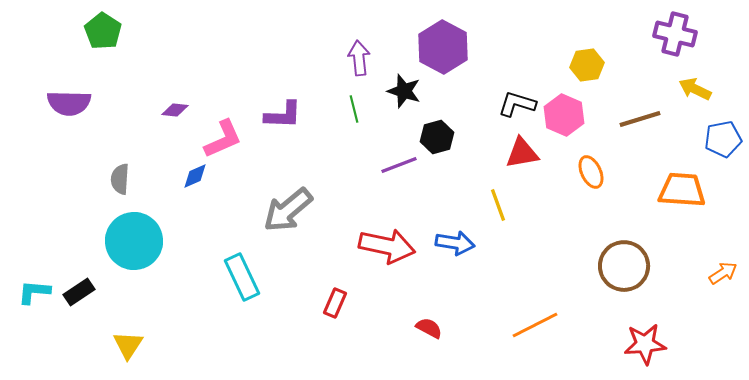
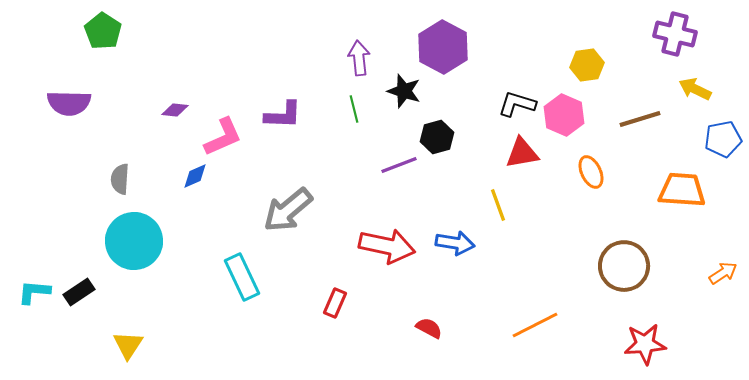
pink L-shape: moved 2 px up
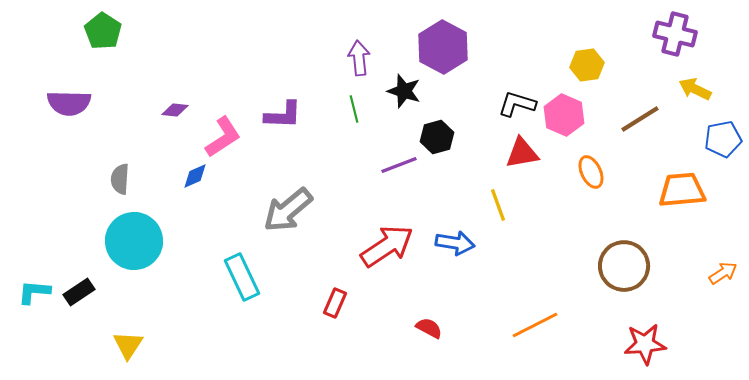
brown line: rotated 15 degrees counterclockwise
pink L-shape: rotated 9 degrees counterclockwise
orange trapezoid: rotated 9 degrees counterclockwise
red arrow: rotated 46 degrees counterclockwise
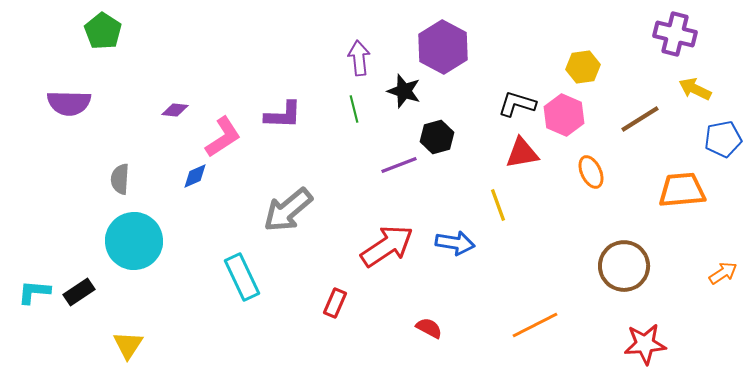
yellow hexagon: moved 4 px left, 2 px down
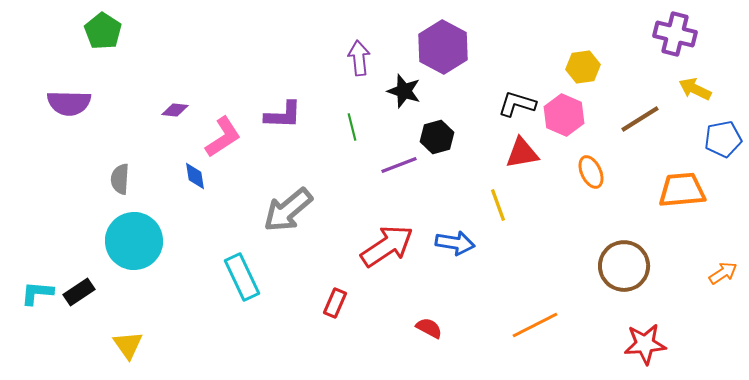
green line: moved 2 px left, 18 px down
blue diamond: rotated 76 degrees counterclockwise
cyan L-shape: moved 3 px right, 1 px down
yellow triangle: rotated 8 degrees counterclockwise
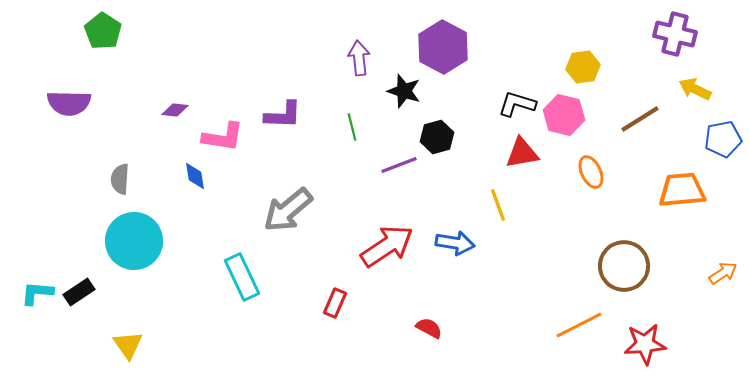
pink hexagon: rotated 9 degrees counterclockwise
pink L-shape: rotated 42 degrees clockwise
orange line: moved 44 px right
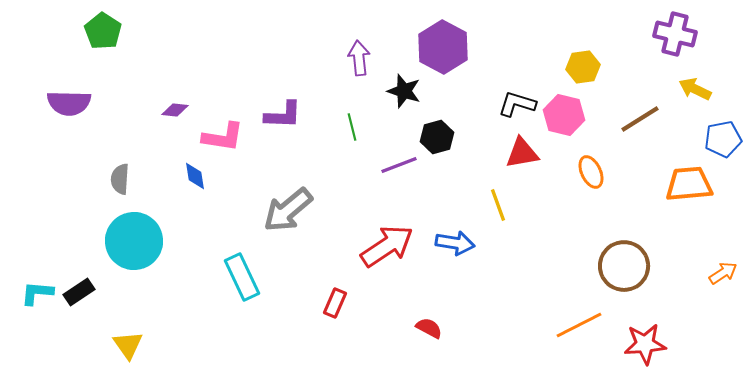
orange trapezoid: moved 7 px right, 6 px up
